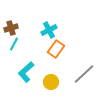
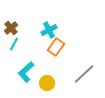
brown cross: rotated 24 degrees counterclockwise
orange rectangle: moved 2 px up
yellow circle: moved 4 px left, 1 px down
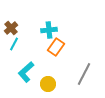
cyan cross: rotated 21 degrees clockwise
gray line: rotated 20 degrees counterclockwise
yellow circle: moved 1 px right, 1 px down
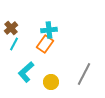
orange rectangle: moved 11 px left, 3 px up
yellow circle: moved 3 px right, 2 px up
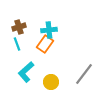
brown cross: moved 8 px right, 1 px up; rotated 24 degrees clockwise
cyan line: moved 3 px right; rotated 48 degrees counterclockwise
gray line: rotated 10 degrees clockwise
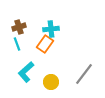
cyan cross: moved 2 px right, 1 px up
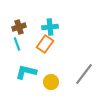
cyan cross: moved 1 px left, 2 px up
cyan L-shape: rotated 55 degrees clockwise
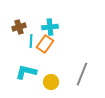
cyan line: moved 14 px right, 3 px up; rotated 24 degrees clockwise
gray line: moved 2 px left; rotated 15 degrees counterclockwise
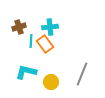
orange rectangle: rotated 72 degrees counterclockwise
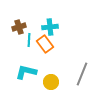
cyan line: moved 2 px left, 1 px up
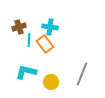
cyan cross: rotated 14 degrees clockwise
